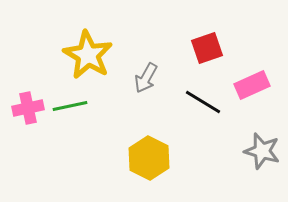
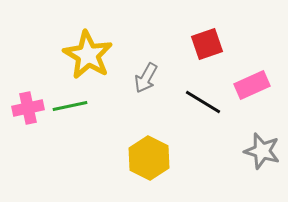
red square: moved 4 px up
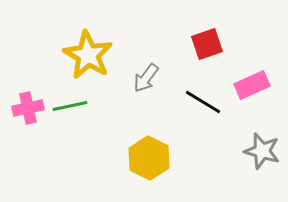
gray arrow: rotated 8 degrees clockwise
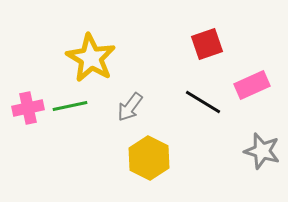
yellow star: moved 3 px right, 3 px down
gray arrow: moved 16 px left, 29 px down
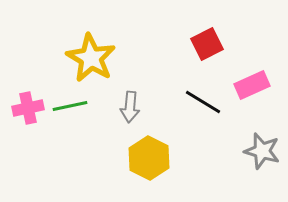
red square: rotated 8 degrees counterclockwise
gray arrow: rotated 32 degrees counterclockwise
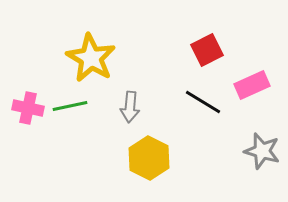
red square: moved 6 px down
pink cross: rotated 24 degrees clockwise
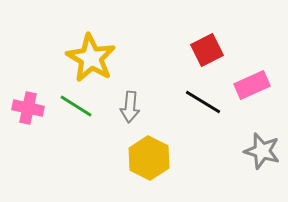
green line: moved 6 px right; rotated 44 degrees clockwise
